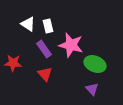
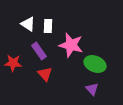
white rectangle: rotated 16 degrees clockwise
purple rectangle: moved 5 px left, 2 px down
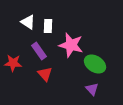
white triangle: moved 2 px up
green ellipse: rotated 10 degrees clockwise
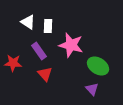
green ellipse: moved 3 px right, 2 px down
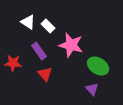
white rectangle: rotated 48 degrees counterclockwise
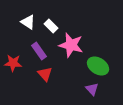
white rectangle: moved 3 px right
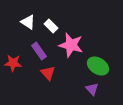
red triangle: moved 3 px right, 1 px up
